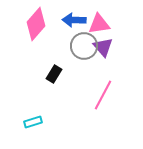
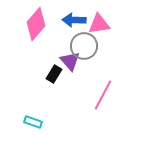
purple triangle: moved 33 px left, 14 px down
cyan rectangle: rotated 36 degrees clockwise
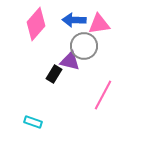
purple triangle: rotated 35 degrees counterclockwise
